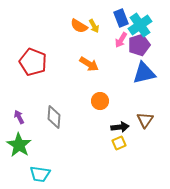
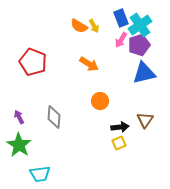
cyan trapezoid: rotated 15 degrees counterclockwise
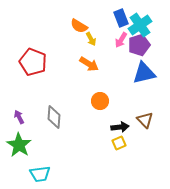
yellow arrow: moved 3 px left, 13 px down
brown triangle: rotated 18 degrees counterclockwise
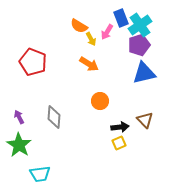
pink arrow: moved 14 px left, 8 px up
